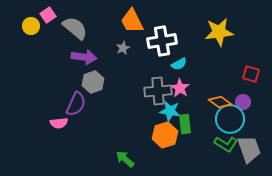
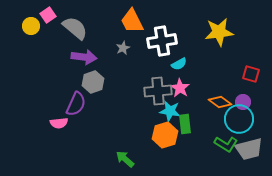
cyan circle: moved 9 px right
gray trapezoid: rotated 96 degrees clockwise
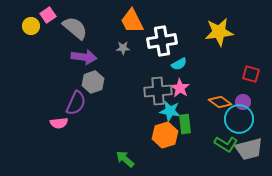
gray star: rotated 24 degrees clockwise
purple semicircle: moved 1 px up
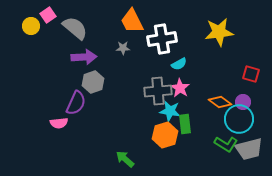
white cross: moved 2 px up
purple arrow: rotated 10 degrees counterclockwise
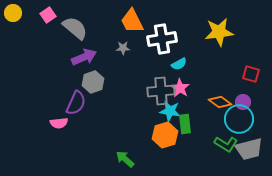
yellow circle: moved 18 px left, 13 px up
purple arrow: rotated 20 degrees counterclockwise
gray cross: moved 3 px right
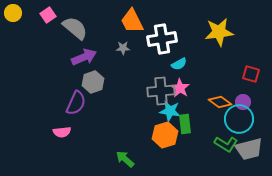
pink semicircle: moved 3 px right, 9 px down
